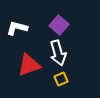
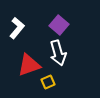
white L-shape: rotated 115 degrees clockwise
yellow square: moved 13 px left, 3 px down
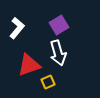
purple square: rotated 18 degrees clockwise
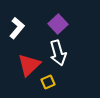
purple square: moved 1 px left, 1 px up; rotated 12 degrees counterclockwise
red triangle: rotated 25 degrees counterclockwise
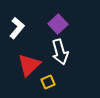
white arrow: moved 2 px right, 1 px up
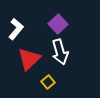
white L-shape: moved 1 px left, 1 px down
red triangle: moved 6 px up
yellow square: rotated 16 degrees counterclockwise
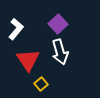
red triangle: moved 1 px left, 1 px down; rotated 20 degrees counterclockwise
yellow square: moved 7 px left, 2 px down
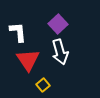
white L-shape: moved 2 px right, 3 px down; rotated 45 degrees counterclockwise
yellow square: moved 2 px right, 1 px down
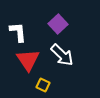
white arrow: moved 2 px right, 3 px down; rotated 30 degrees counterclockwise
yellow square: rotated 24 degrees counterclockwise
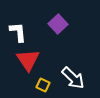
white arrow: moved 11 px right, 23 px down
